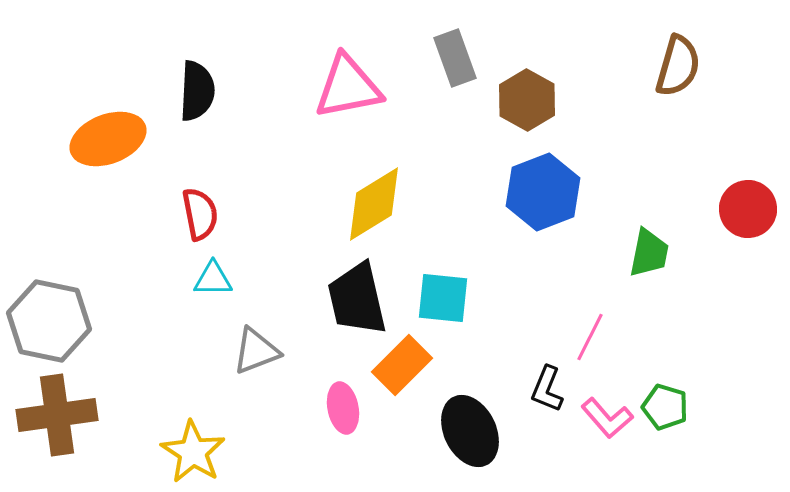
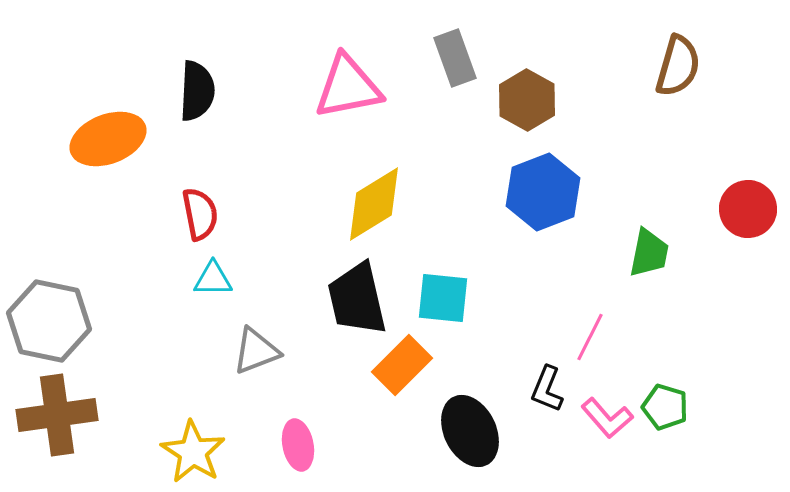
pink ellipse: moved 45 px left, 37 px down
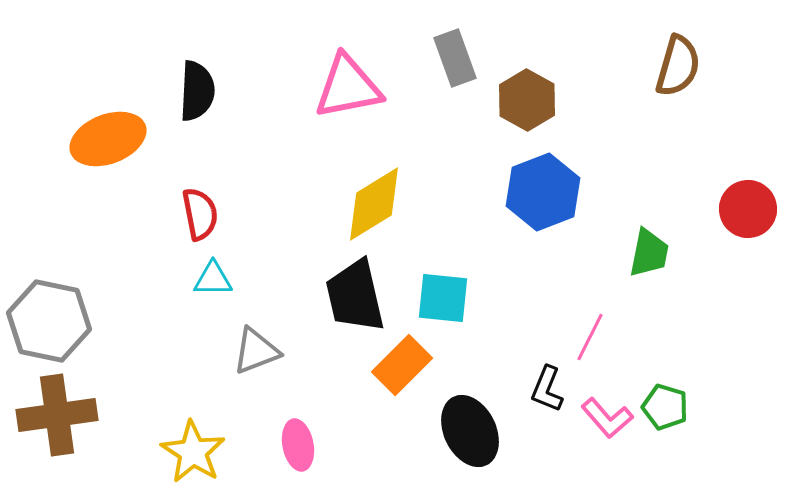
black trapezoid: moved 2 px left, 3 px up
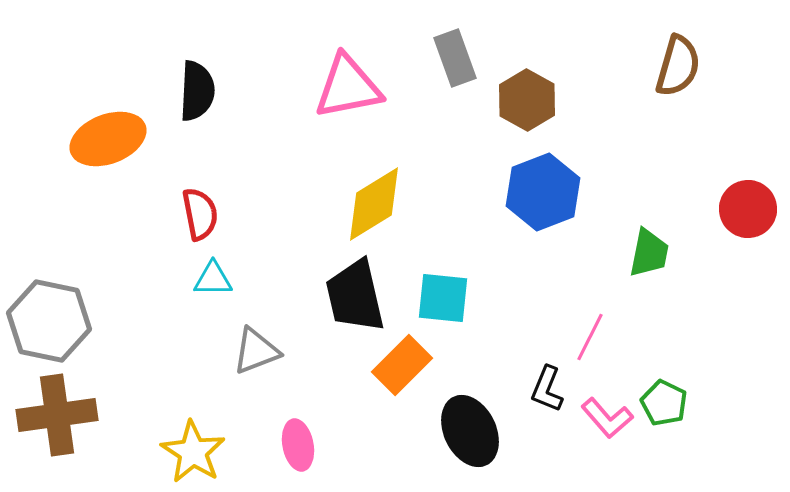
green pentagon: moved 1 px left, 4 px up; rotated 9 degrees clockwise
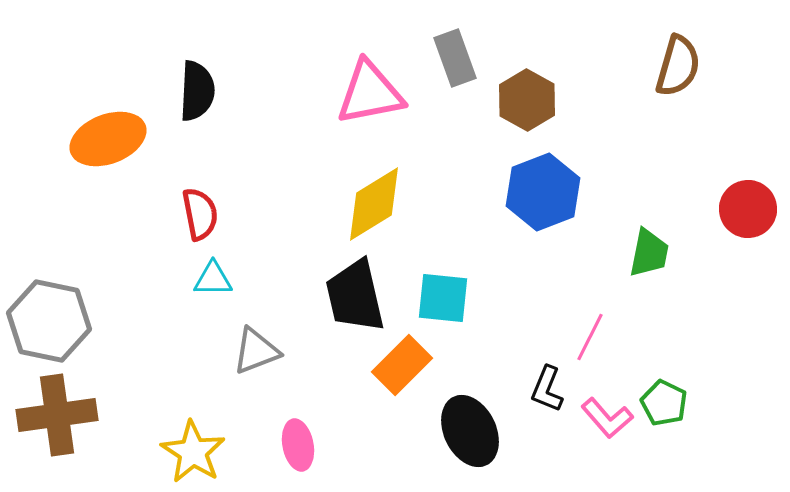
pink triangle: moved 22 px right, 6 px down
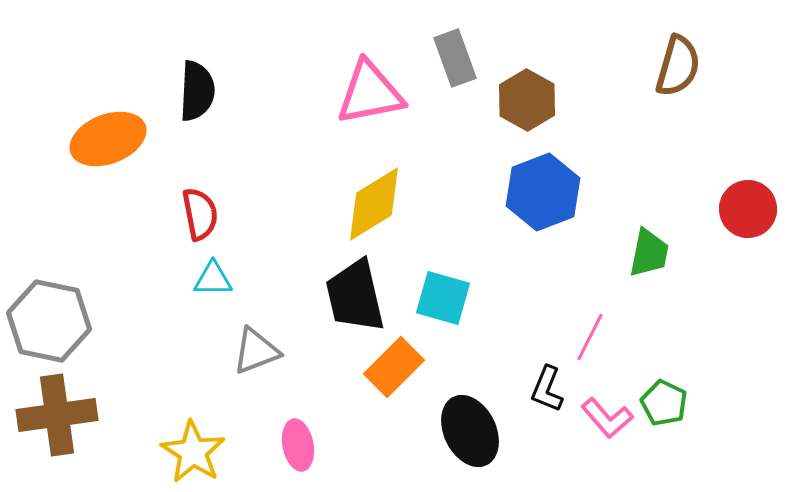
cyan square: rotated 10 degrees clockwise
orange rectangle: moved 8 px left, 2 px down
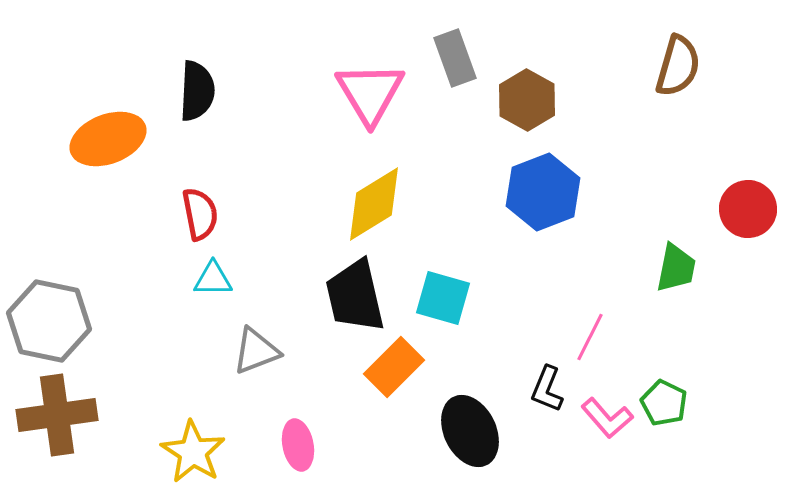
pink triangle: rotated 50 degrees counterclockwise
green trapezoid: moved 27 px right, 15 px down
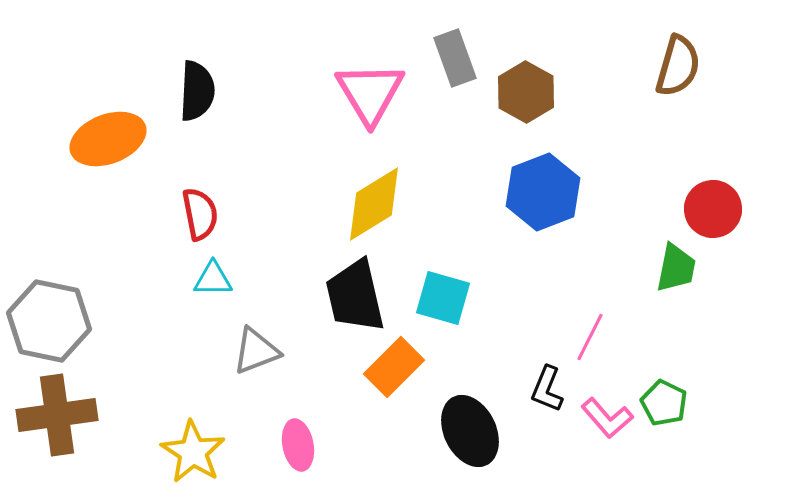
brown hexagon: moved 1 px left, 8 px up
red circle: moved 35 px left
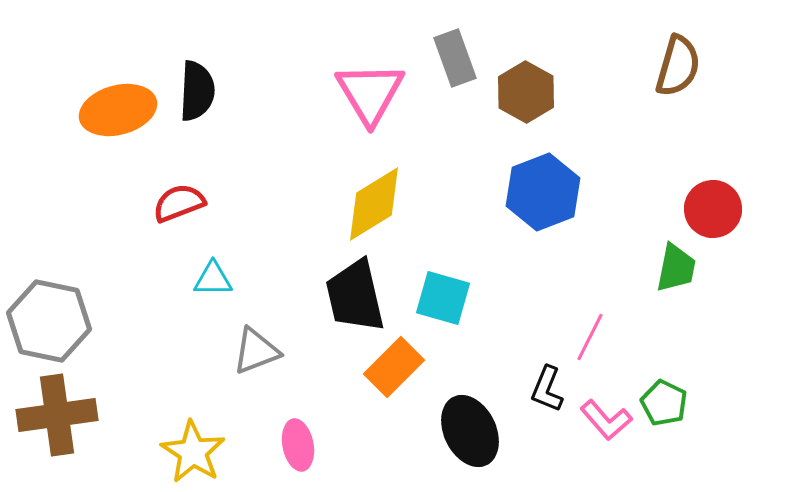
orange ellipse: moved 10 px right, 29 px up; rotated 6 degrees clockwise
red semicircle: moved 21 px left, 11 px up; rotated 100 degrees counterclockwise
pink L-shape: moved 1 px left, 2 px down
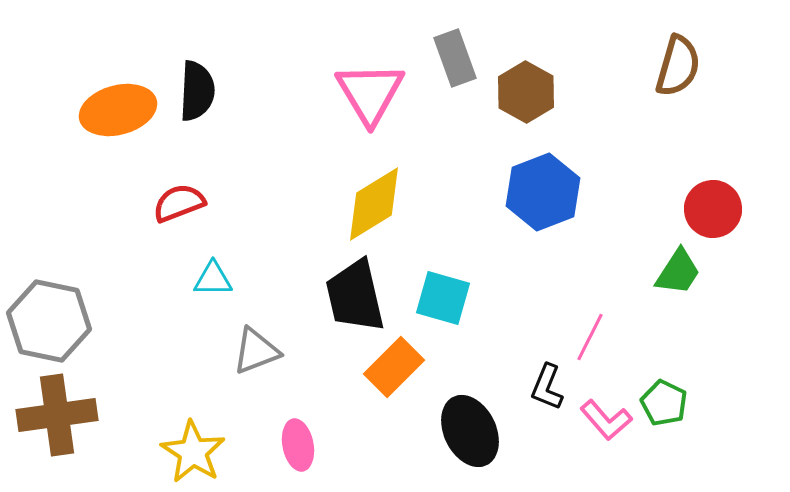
green trapezoid: moved 2 px right, 4 px down; rotated 22 degrees clockwise
black L-shape: moved 2 px up
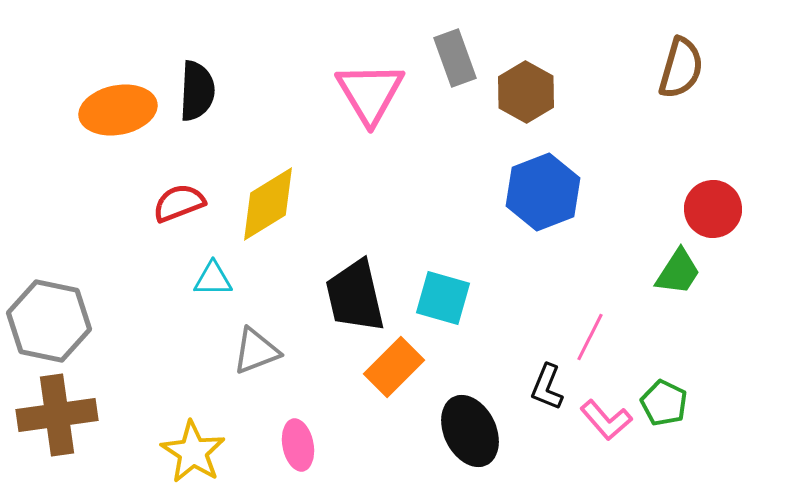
brown semicircle: moved 3 px right, 2 px down
orange ellipse: rotated 4 degrees clockwise
yellow diamond: moved 106 px left
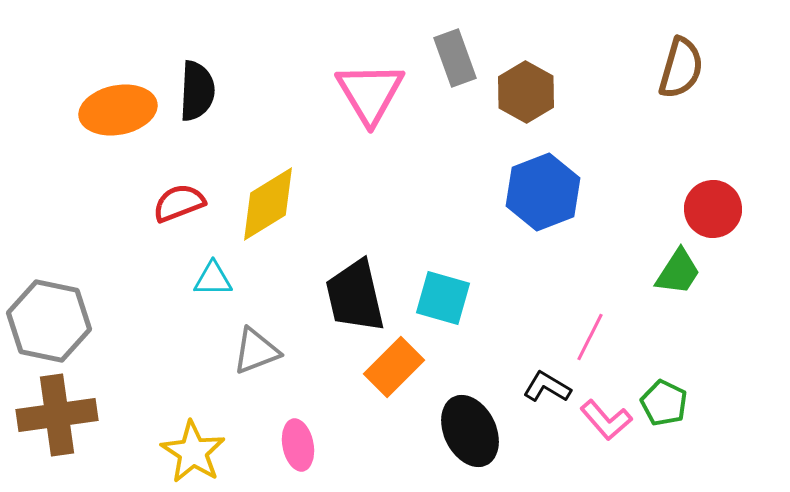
black L-shape: rotated 99 degrees clockwise
